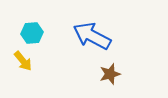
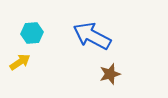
yellow arrow: moved 3 px left, 1 px down; rotated 85 degrees counterclockwise
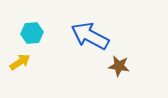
blue arrow: moved 2 px left
brown star: moved 9 px right, 8 px up; rotated 25 degrees clockwise
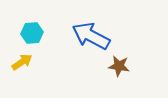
blue arrow: moved 1 px right
yellow arrow: moved 2 px right
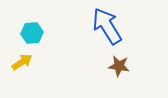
blue arrow: moved 16 px right, 10 px up; rotated 30 degrees clockwise
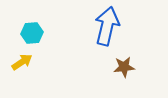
blue arrow: rotated 45 degrees clockwise
brown star: moved 5 px right, 1 px down; rotated 15 degrees counterclockwise
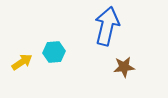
cyan hexagon: moved 22 px right, 19 px down
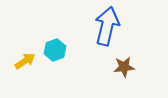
cyan hexagon: moved 1 px right, 2 px up; rotated 15 degrees counterclockwise
yellow arrow: moved 3 px right, 1 px up
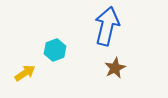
yellow arrow: moved 12 px down
brown star: moved 9 px left, 1 px down; rotated 20 degrees counterclockwise
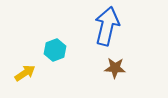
brown star: rotated 30 degrees clockwise
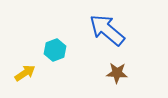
blue arrow: moved 4 px down; rotated 63 degrees counterclockwise
brown star: moved 2 px right, 5 px down
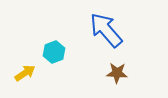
blue arrow: moved 1 px left; rotated 9 degrees clockwise
cyan hexagon: moved 1 px left, 2 px down
